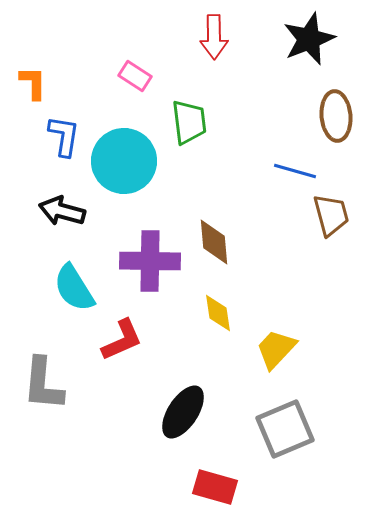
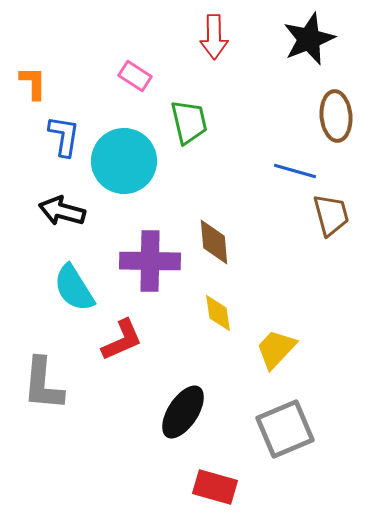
green trapezoid: rotated 6 degrees counterclockwise
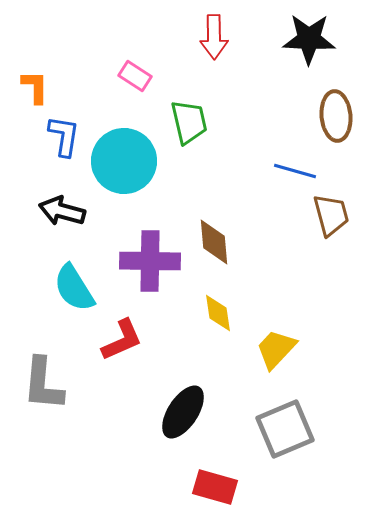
black star: rotated 24 degrees clockwise
orange L-shape: moved 2 px right, 4 px down
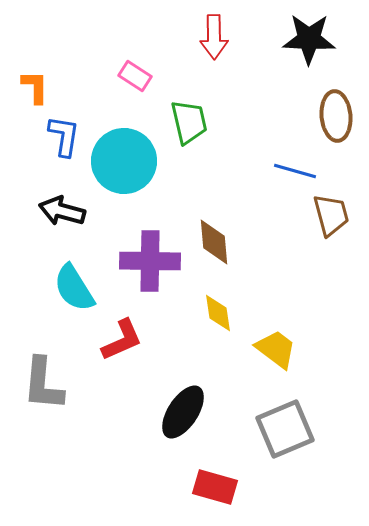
yellow trapezoid: rotated 84 degrees clockwise
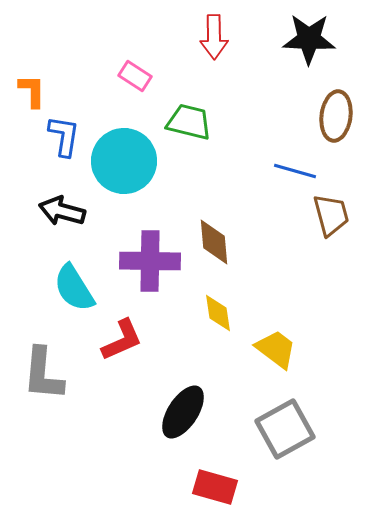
orange L-shape: moved 3 px left, 4 px down
brown ellipse: rotated 12 degrees clockwise
green trapezoid: rotated 63 degrees counterclockwise
gray L-shape: moved 10 px up
gray square: rotated 6 degrees counterclockwise
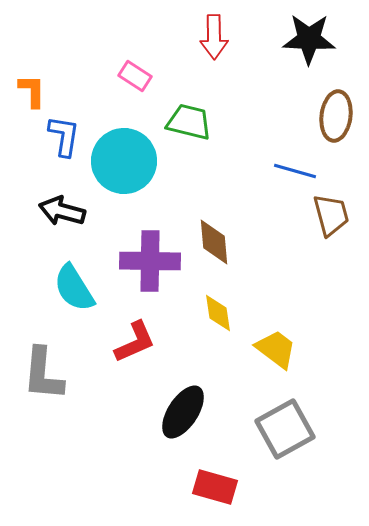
red L-shape: moved 13 px right, 2 px down
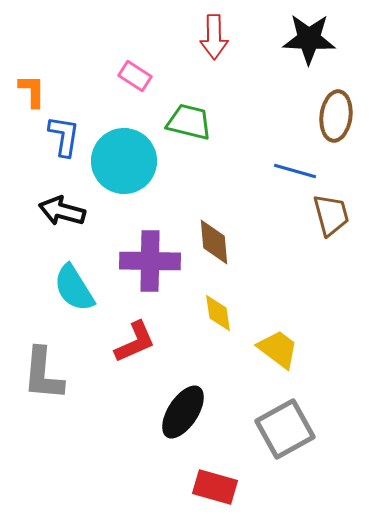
yellow trapezoid: moved 2 px right
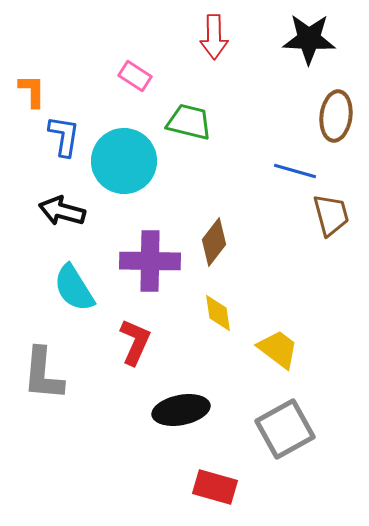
brown diamond: rotated 42 degrees clockwise
red L-shape: rotated 42 degrees counterclockwise
black ellipse: moved 2 px left, 2 px up; rotated 46 degrees clockwise
